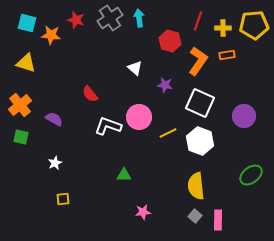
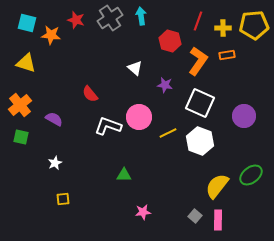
cyan arrow: moved 2 px right, 2 px up
yellow semicircle: moved 21 px right; rotated 44 degrees clockwise
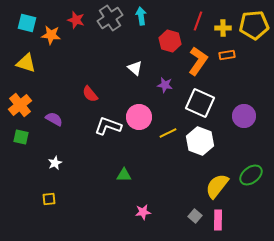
yellow square: moved 14 px left
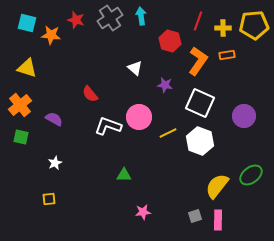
yellow triangle: moved 1 px right, 5 px down
gray square: rotated 32 degrees clockwise
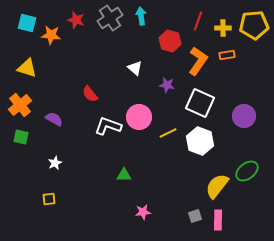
purple star: moved 2 px right
green ellipse: moved 4 px left, 4 px up
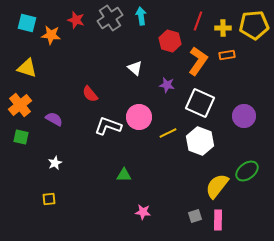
pink star: rotated 14 degrees clockwise
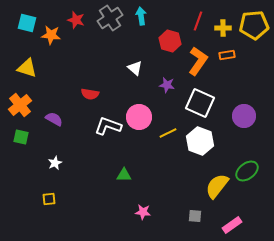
red semicircle: rotated 42 degrees counterclockwise
gray square: rotated 24 degrees clockwise
pink rectangle: moved 14 px right, 5 px down; rotated 54 degrees clockwise
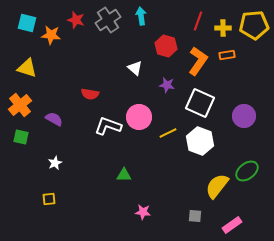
gray cross: moved 2 px left, 2 px down
red hexagon: moved 4 px left, 5 px down
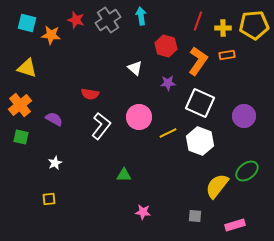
purple star: moved 1 px right, 2 px up; rotated 14 degrees counterclockwise
white L-shape: moved 7 px left; rotated 108 degrees clockwise
pink rectangle: moved 3 px right; rotated 18 degrees clockwise
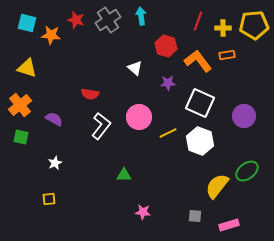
orange L-shape: rotated 72 degrees counterclockwise
pink rectangle: moved 6 px left
